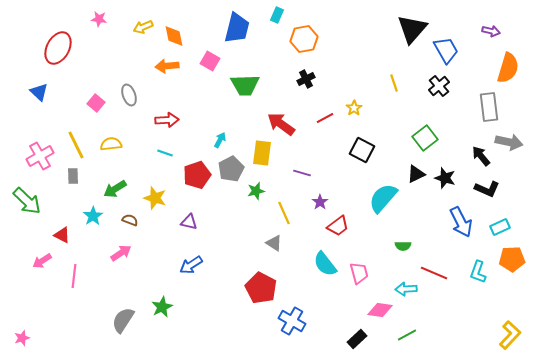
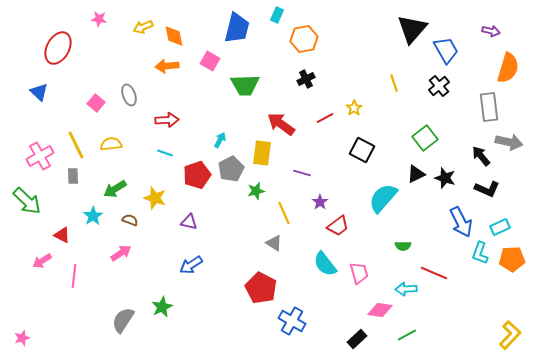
cyan L-shape at (478, 272): moved 2 px right, 19 px up
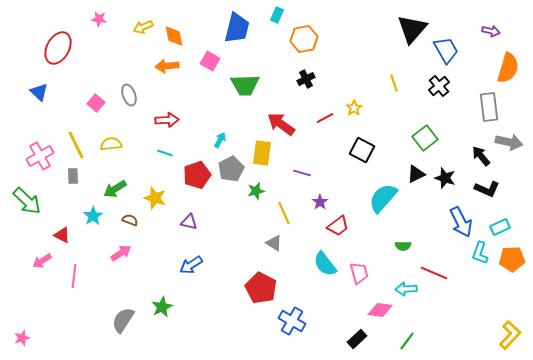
green line at (407, 335): moved 6 px down; rotated 24 degrees counterclockwise
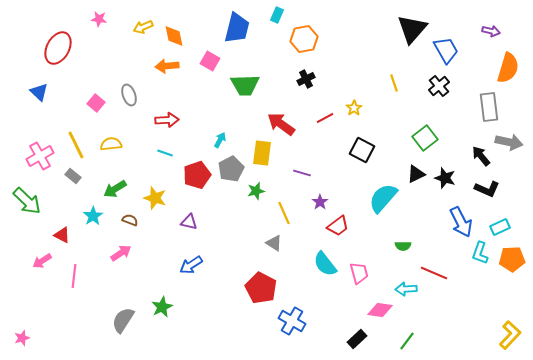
gray rectangle at (73, 176): rotated 49 degrees counterclockwise
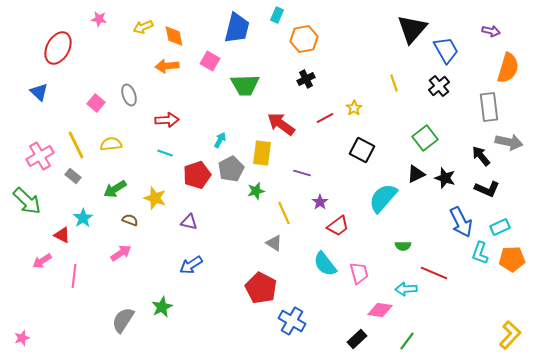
cyan star at (93, 216): moved 10 px left, 2 px down
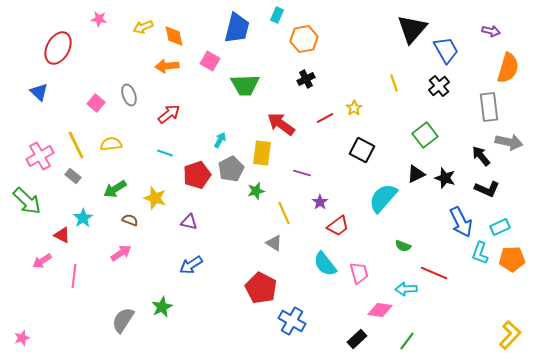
red arrow at (167, 120): moved 2 px right, 6 px up; rotated 35 degrees counterclockwise
green square at (425, 138): moved 3 px up
green semicircle at (403, 246): rotated 21 degrees clockwise
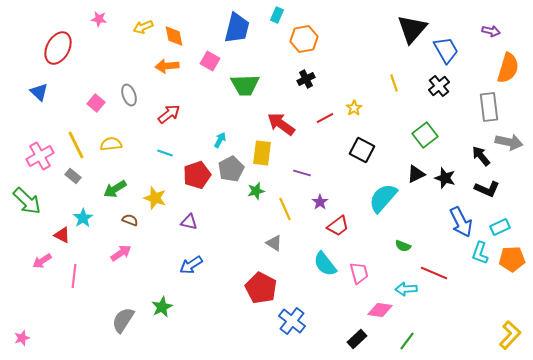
yellow line at (284, 213): moved 1 px right, 4 px up
blue cross at (292, 321): rotated 8 degrees clockwise
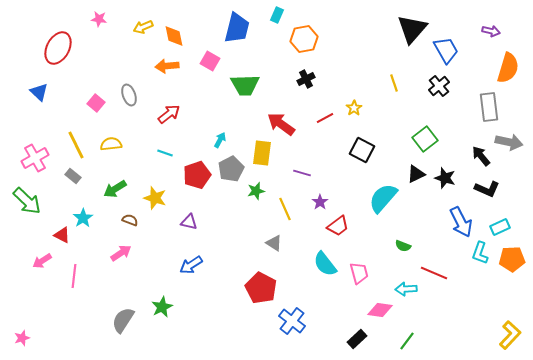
green square at (425, 135): moved 4 px down
pink cross at (40, 156): moved 5 px left, 2 px down
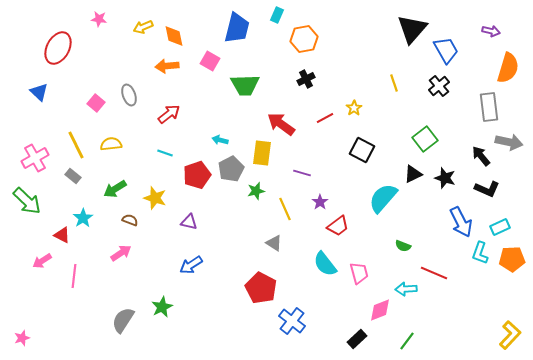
cyan arrow at (220, 140): rotated 105 degrees counterclockwise
black triangle at (416, 174): moved 3 px left
pink diamond at (380, 310): rotated 30 degrees counterclockwise
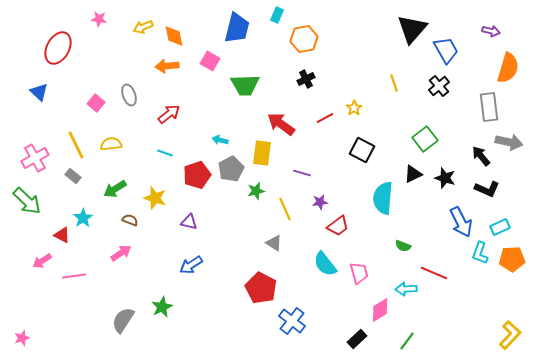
cyan semicircle at (383, 198): rotated 36 degrees counterclockwise
purple star at (320, 202): rotated 28 degrees clockwise
pink line at (74, 276): rotated 75 degrees clockwise
pink diamond at (380, 310): rotated 10 degrees counterclockwise
